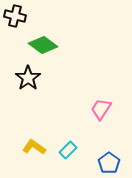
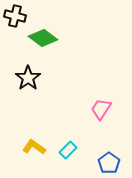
green diamond: moved 7 px up
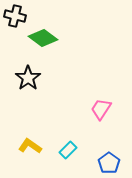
yellow L-shape: moved 4 px left, 1 px up
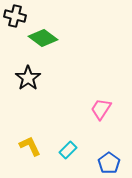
yellow L-shape: rotated 30 degrees clockwise
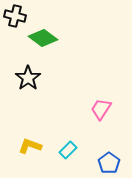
yellow L-shape: rotated 45 degrees counterclockwise
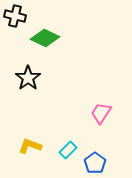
green diamond: moved 2 px right; rotated 12 degrees counterclockwise
pink trapezoid: moved 4 px down
blue pentagon: moved 14 px left
